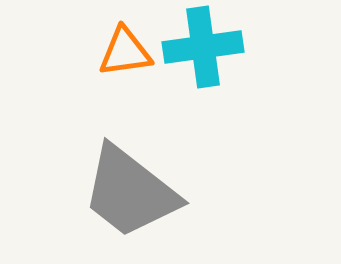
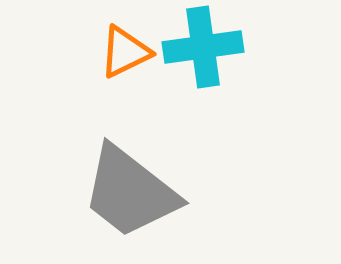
orange triangle: rotated 18 degrees counterclockwise
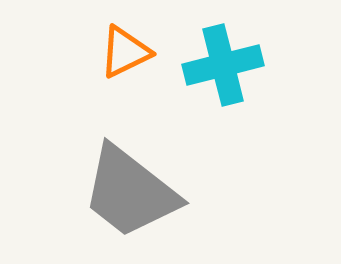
cyan cross: moved 20 px right, 18 px down; rotated 6 degrees counterclockwise
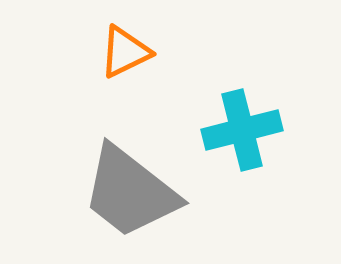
cyan cross: moved 19 px right, 65 px down
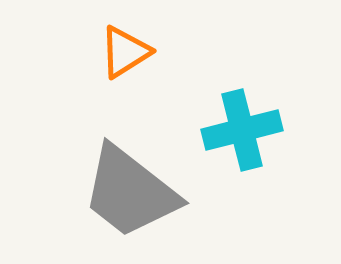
orange triangle: rotated 6 degrees counterclockwise
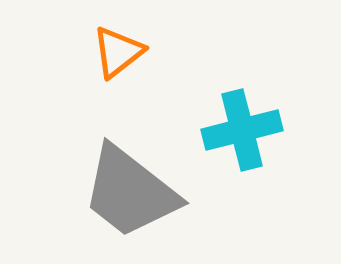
orange triangle: moved 7 px left; rotated 6 degrees counterclockwise
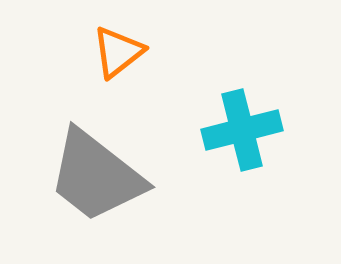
gray trapezoid: moved 34 px left, 16 px up
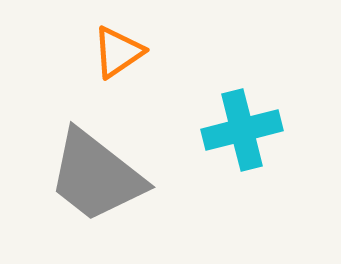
orange triangle: rotated 4 degrees clockwise
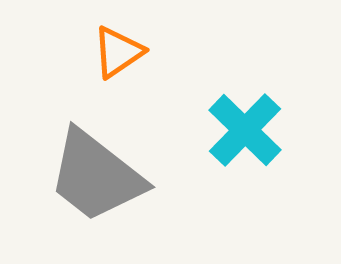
cyan cross: moved 3 px right; rotated 32 degrees counterclockwise
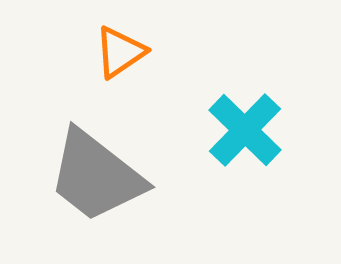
orange triangle: moved 2 px right
